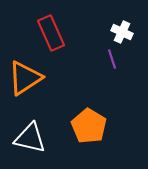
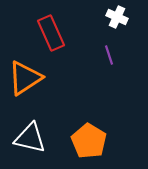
white cross: moved 5 px left, 15 px up
purple line: moved 3 px left, 4 px up
orange pentagon: moved 15 px down
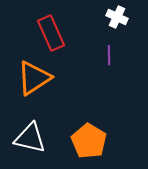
purple line: rotated 18 degrees clockwise
orange triangle: moved 9 px right
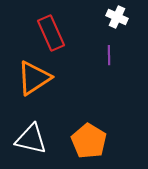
white triangle: moved 1 px right, 1 px down
